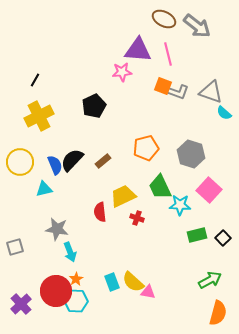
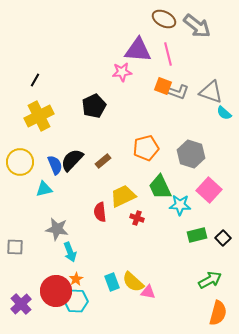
gray square: rotated 18 degrees clockwise
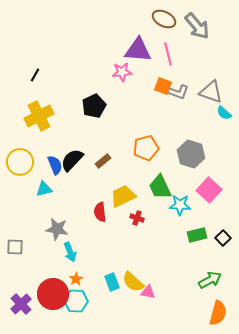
gray arrow: rotated 12 degrees clockwise
black line: moved 5 px up
red circle: moved 3 px left, 3 px down
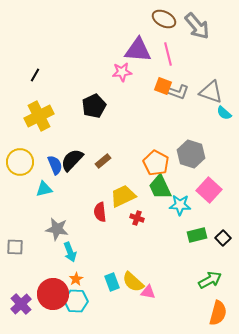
orange pentagon: moved 10 px right, 15 px down; rotated 30 degrees counterclockwise
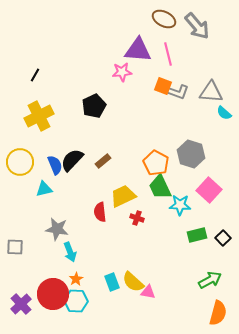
gray triangle: rotated 15 degrees counterclockwise
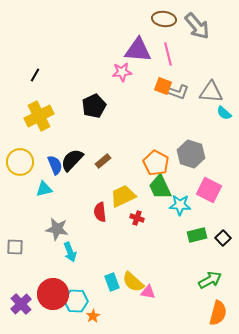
brown ellipse: rotated 20 degrees counterclockwise
pink square: rotated 15 degrees counterclockwise
orange star: moved 17 px right, 37 px down
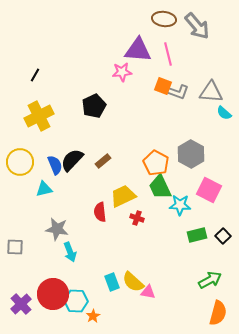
gray hexagon: rotated 12 degrees clockwise
black square: moved 2 px up
